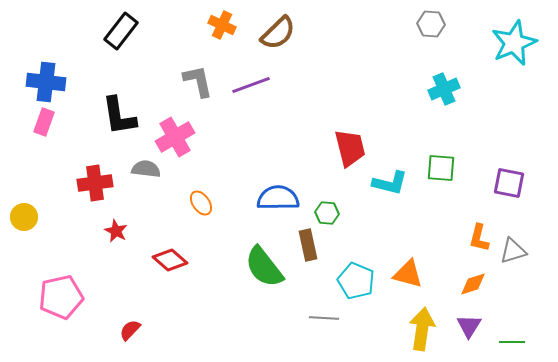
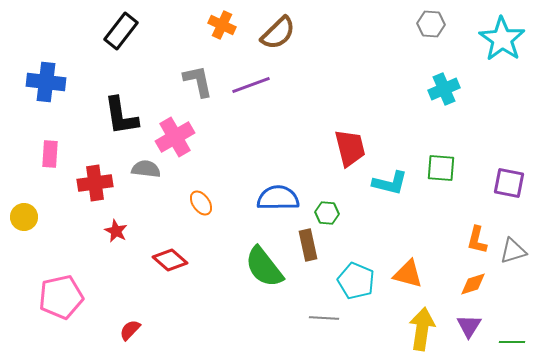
cyan star: moved 12 px left, 4 px up; rotated 15 degrees counterclockwise
black L-shape: moved 2 px right
pink rectangle: moved 6 px right, 32 px down; rotated 16 degrees counterclockwise
orange L-shape: moved 2 px left, 2 px down
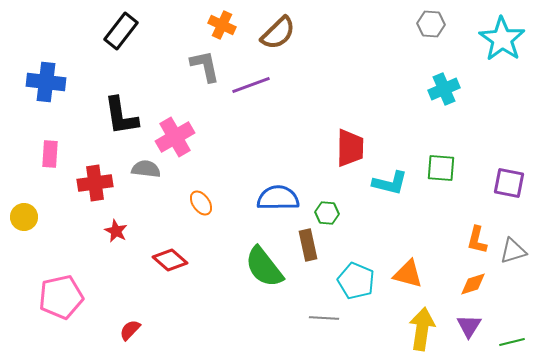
gray L-shape: moved 7 px right, 15 px up
red trapezoid: rotated 15 degrees clockwise
green line: rotated 15 degrees counterclockwise
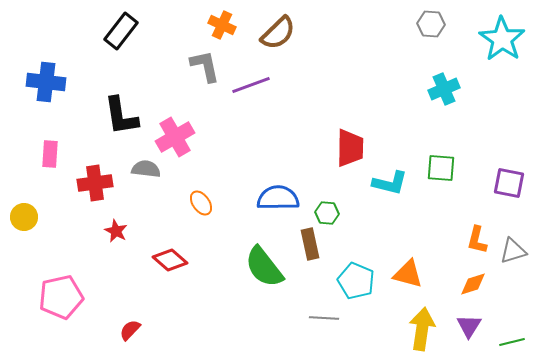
brown rectangle: moved 2 px right, 1 px up
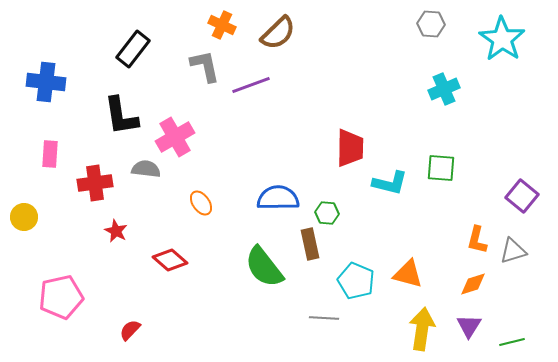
black rectangle: moved 12 px right, 18 px down
purple square: moved 13 px right, 13 px down; rotated 28 degrees clockwise
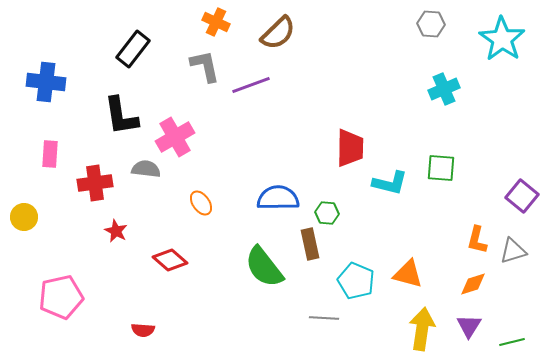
orange cross: moved 6 px left, 3 px up
red semicircle: moved 13 px right; rotated 130 degrees counterclockwise
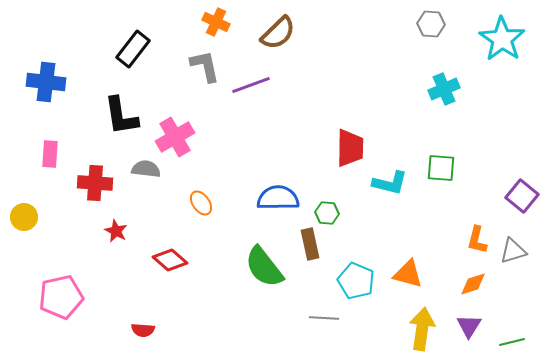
red cross: rotated 12 degrees clockwise
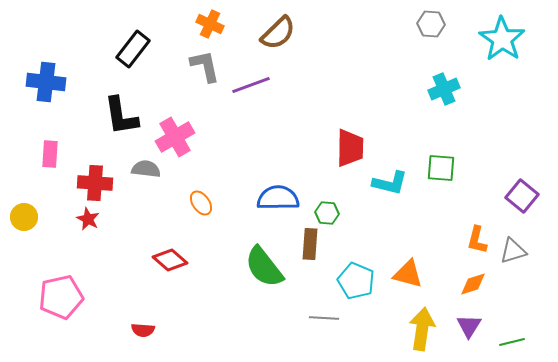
orange cross: moved 6 px left, 2 px down
red star: moved 28 px left, 12 px up
brown rectangle: rotated 16 degrees clockwise
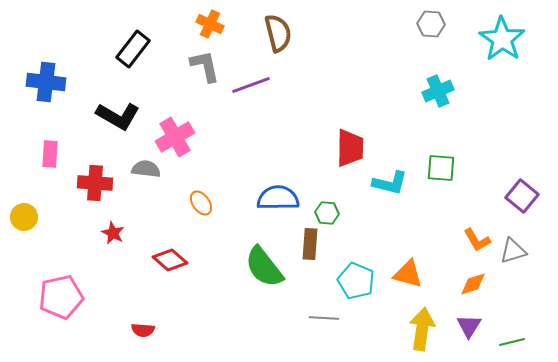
brown semicircle: rotated 60 degrees counterclockwise
cyan cross: moved 6 px left, 2 px down
black L-shape: moved 3 px left; rotated 51 degrees counterclockwise
red star: moved 25 px right, 14 px down
orange L-shape: rotated 44 degrees counterclockwise
